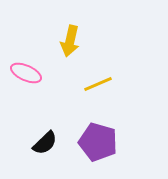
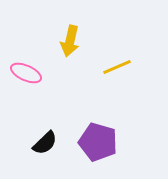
yellow line: moved 19 px right, 17 px up
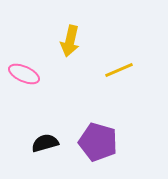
yellow line: moved 2 px right, 3 px down
pink ellipse: moved 2 px left, 1 px down
black semicircle: rotated 152 degrees counterclockwise
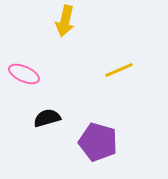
yellow arrow: moved 5 px left, 20 px up
black semicircle: moved 2 px right, 25 px up
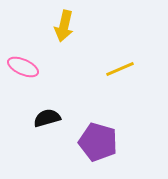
yellow arrow: moved 1 px left, 5 px down
yellow line: moved 1 px right, 1 px up
pink ellipse: moved 1 px left, 7 px up
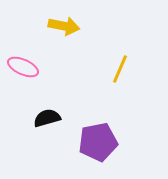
yellow arrow: rotated 92 degrees counterclockwise
yellow line: rotated 44 degrees counterclockwise
purple pentagon: rotated 27 degrees counterclockwise
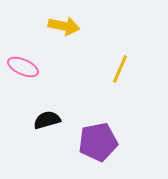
black semicircle: moved 2 px down
